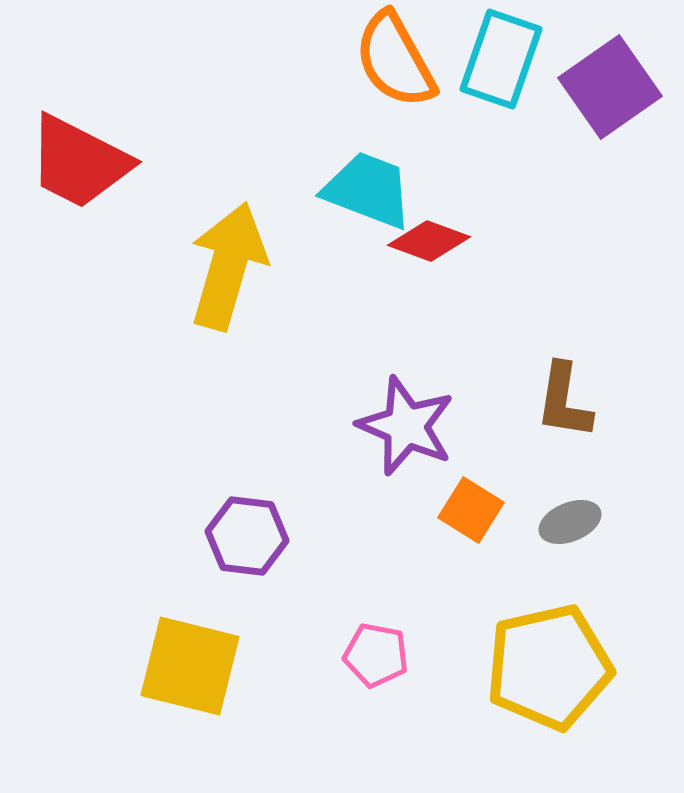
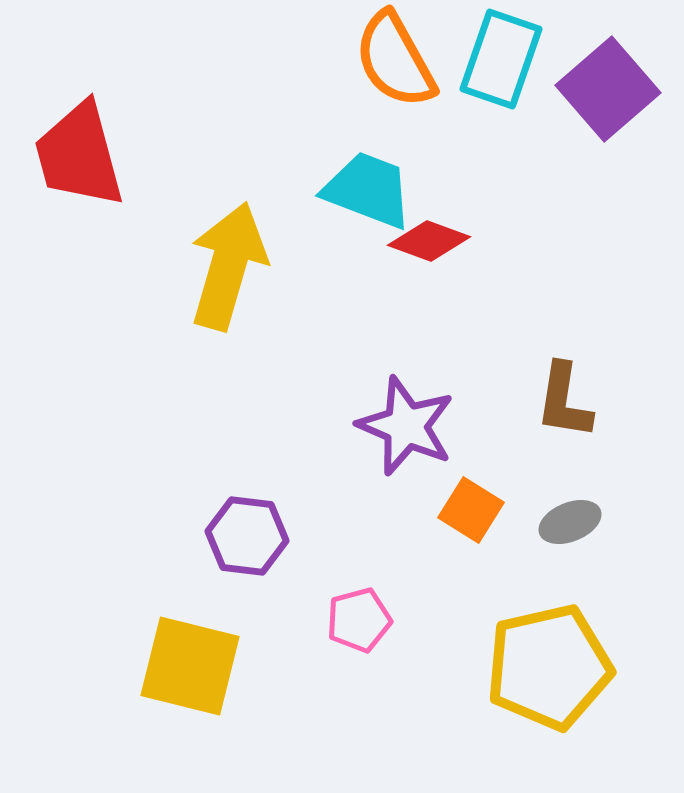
purple square: moved 2 px left, 2 px down; rotated 6 degrees counterclockwise
red trapezoid: moved 7 px up; rotated 48 degrees clockwise
pink pentagon: moved 17 px left, 35 px up; rotated 26 degrees counterclockwise
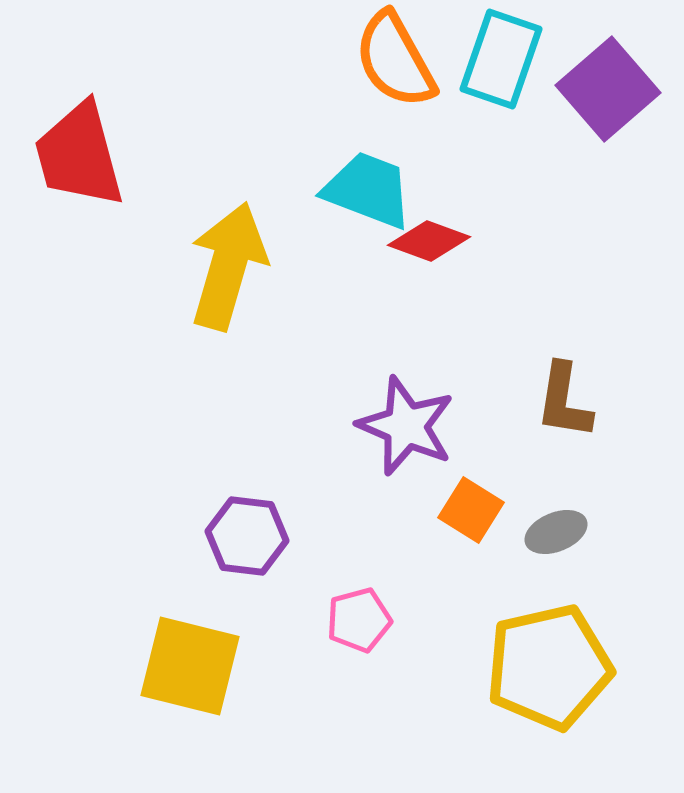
gray ellipse: moved 14 px left, 10 px down
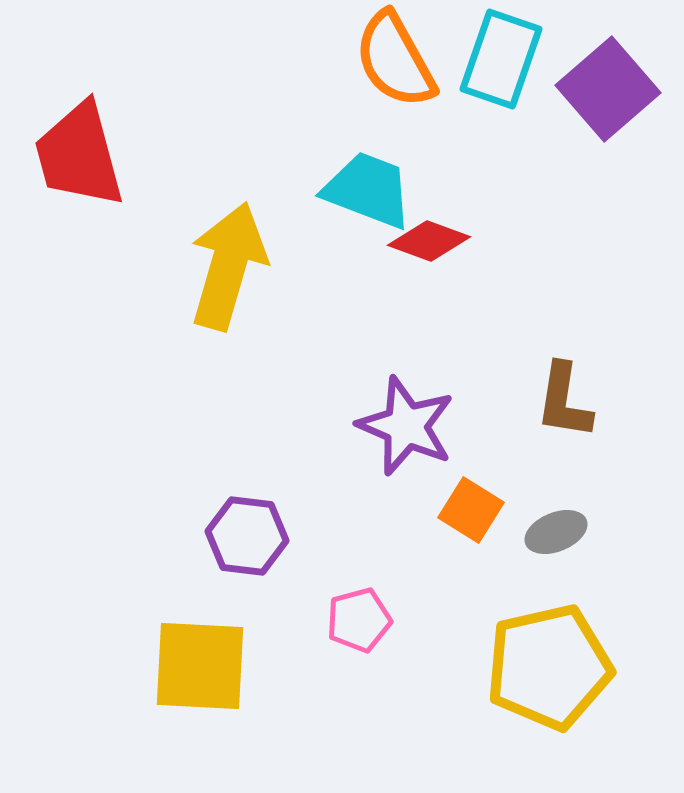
yellow square: moved 10 px right; rotated 11 degrees counterclockwise
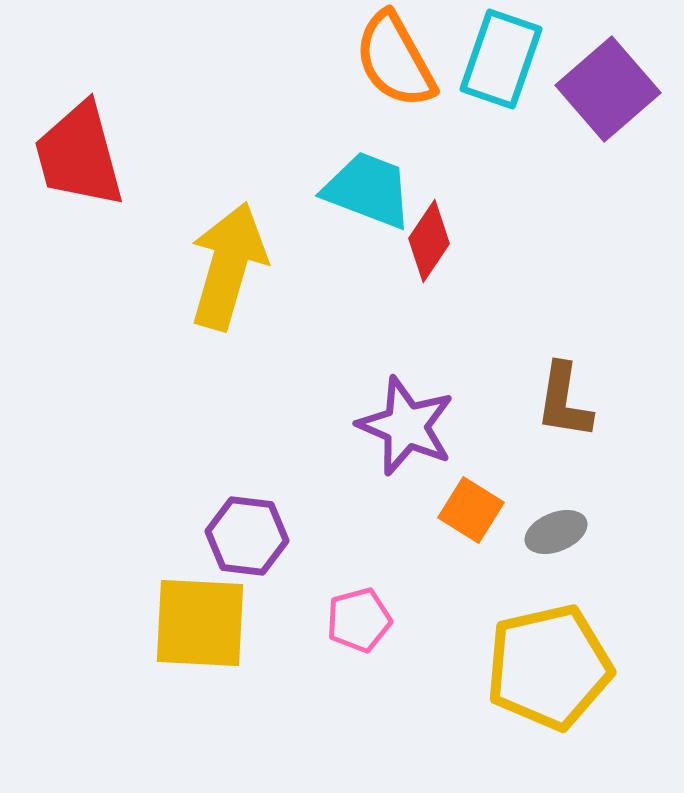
red diamond: rotated 76 degrees counterclockwise
yellow square: moved 43 px up
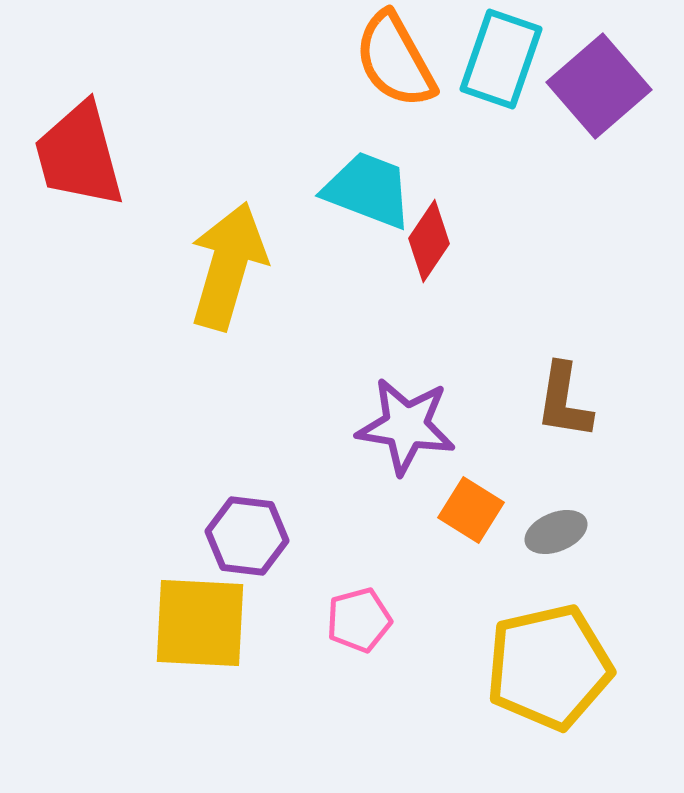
purple square: moved 9 px left, 3 px up
purple star: rotated 14 degrees counterclockwise
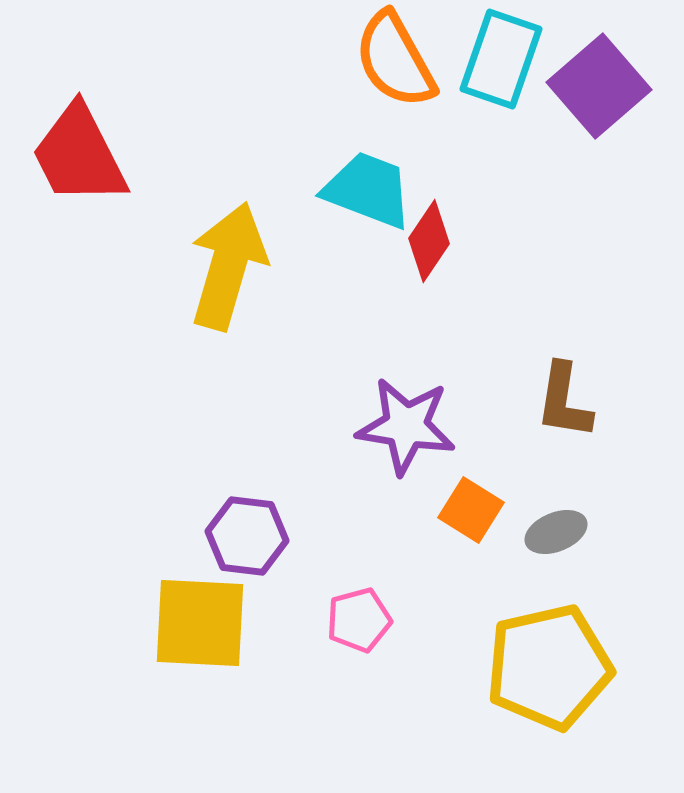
red trapezoid: rotated 12 degrees counterclockwise
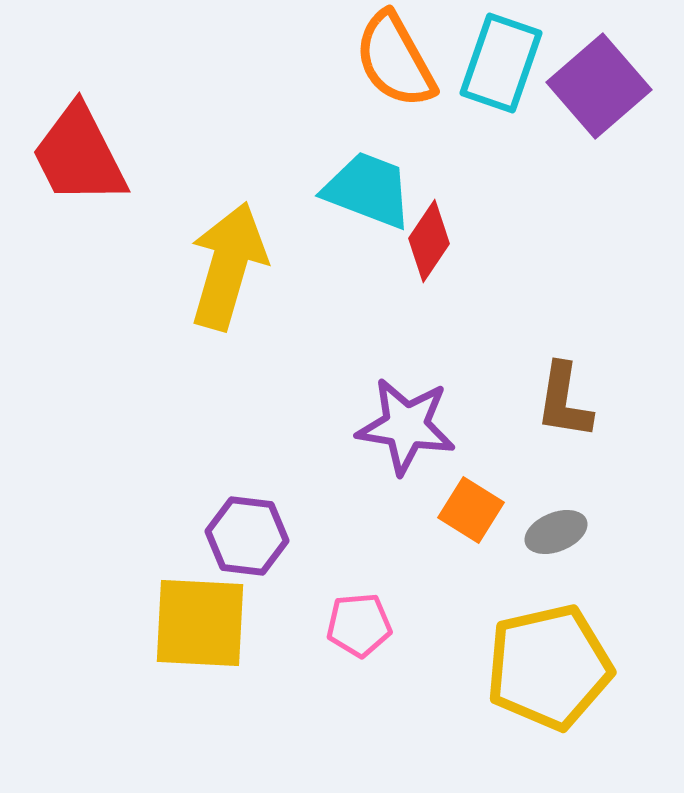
cyan rectangle: moved 4 px down
pink pentagon: moved 5 px down; rotated 10 degrees clockwise
